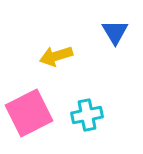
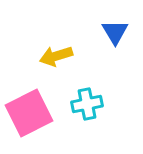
cyan cross: moved 11 px up
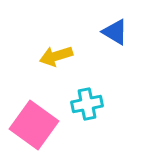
blue triangle: rotated 28 degrees counterclockwise
pink square: moved 5 px right, 12 px down; rotated 27 degrees counterclockwise
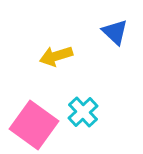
blue triangle: rotated 12 degrees clockwise
cyan cross: moved 4 px left, 8 px down; rotated 32 degrees counterclockwise
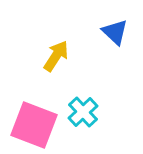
yellow arrow: rotated 140 degrees clockwise
pink square: rotated 15 degrees counterclockwise
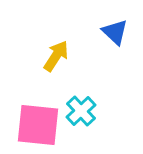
cyan cross: moved 2 px left, 1 px up
pink square: moved 4 px right; rotated 15 degrees counterclockwise
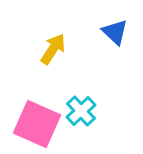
yellow arrow: moved 3 px left, 7 px up
pink square: moved 1 px left, 1 px up; rotated 18 degrees clockwise
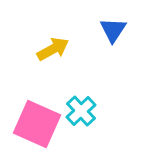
blue triangle: moved 2 px left, 2 px up; rotated 20 degrees clockwise
yellow arrow: rotated 28 degrees clockwise
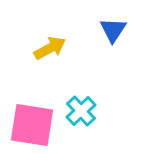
yellow arrow: moved 3 px left, 1 px up
pink square: moved 5 px left, 1 px down; rotated 15 degrees counterclockwise
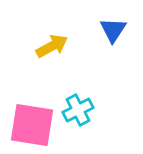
yellow arrow: moved 2 px right, 2 px up
cyan cross: moved 3 px left, 1 px up; rotated 16 degrees clockwise
